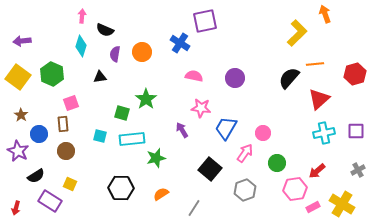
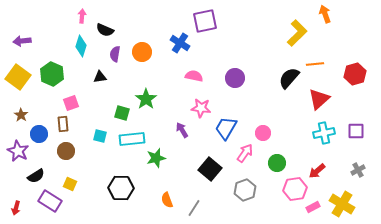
orange semicircle at (161, 194): moved 6 px right, 6 px down; rotated 77 degrees counterclockwise
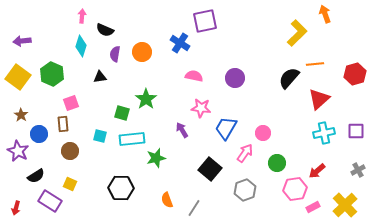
brown circle at (66, 151): moved 4 px right
yellow cross at (342, 204): moved 3 px right, 1 px down; rotated 15 degrees clockwise
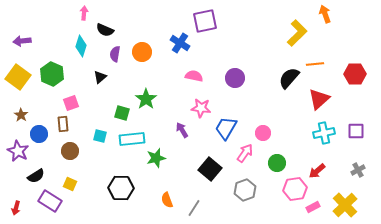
pink arrow at (82, 16): moved 2 px right, 3 px up
red hexagon at (355, 74): rotated 15 degrees clockwise
black triangle at (100, 77): rotated 32 degrees counterclockwise
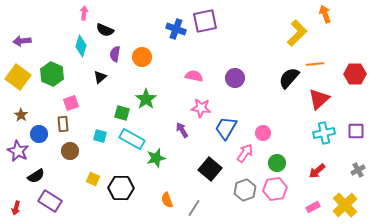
blue cross at (180, 43): moved 4 px left, 14 px up; rotated 12 degrees counterclockwise
orange circle at (142, 52): moved 5 px down
cyan rectangle at (132, 139): rotated 35 degrees clockwise
yellow square at (70, 184): moved 23 px right, 5 px up
pink hexagon at (295, 189): moved 20 px left
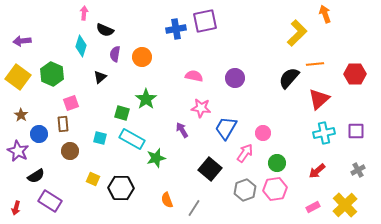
blue cross at (176, 29): rotated 30 degrees counterclockwise
cyan square at (100, 136): moved 2 px down
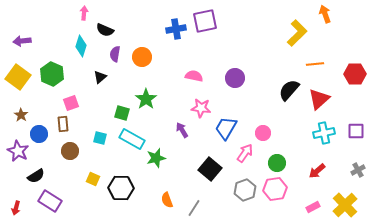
black semicircle at (289, 78): moved 12 px down
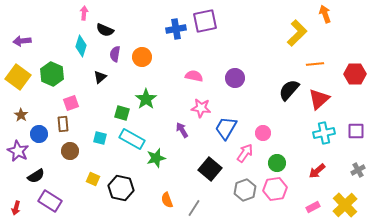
black hexagon at (121, 188): rotated 10 degrees clockwise
